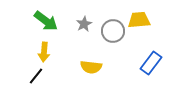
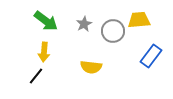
blue rectangle: moved 7 px up
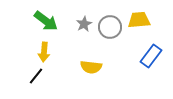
gray circle: moved 3 px left, 4 px up
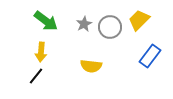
yellow trapezoid: rotated 40 degrees counterclockwise
yellow arrow: moved 3 px left
blue rectangle: moved 1 px left
yellow semicircle: moved 1 px up
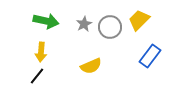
green arrow: rotated 25 degrees counterclockwise
yellow semicircle: rotated 30 degrees counterclockwise
black line: moved 1 px right
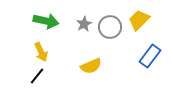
yellow arrow: rotated 30 degrees counterclockwise
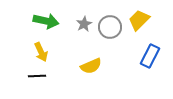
blue rectangle: rotated 10 degrees counterclockwise
black line: rotated 48 degrees clockwise
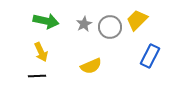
yellow trapezoid: moved 2 px left
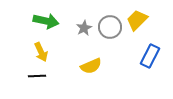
gray star: moved 4 px down
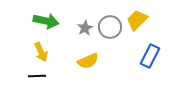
gray star: moved 1 px right
yellow semicircle: moved 3 px left, 5 px up
